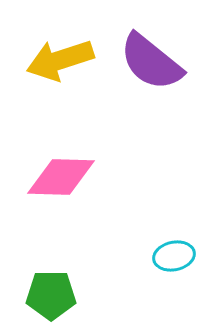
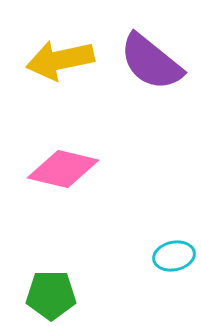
yellow arrow: rotated 6 degrees clockwise
pink diamond: moved 2 px right, 8 px up; rotated 12 degrees clockwise
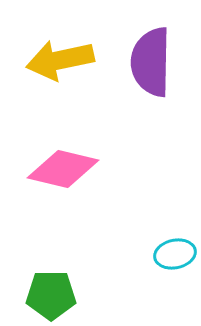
purple semicircle: rotated 52 degrees clockwise
cyan ellipse: moved 1 px right, 2 px up
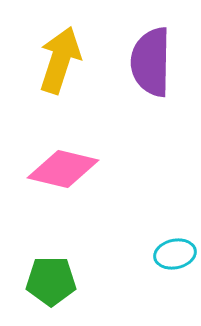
yellow arrow: rotated 120 degrees clockwise
green pentagon: moved 14 px up
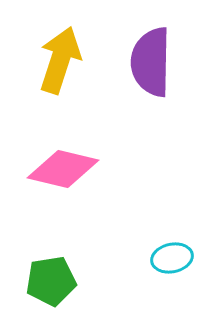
cyan ellipse: moved 3 px left, 4 px down
green pentagon: rotated 9 degrees counterclockwise
